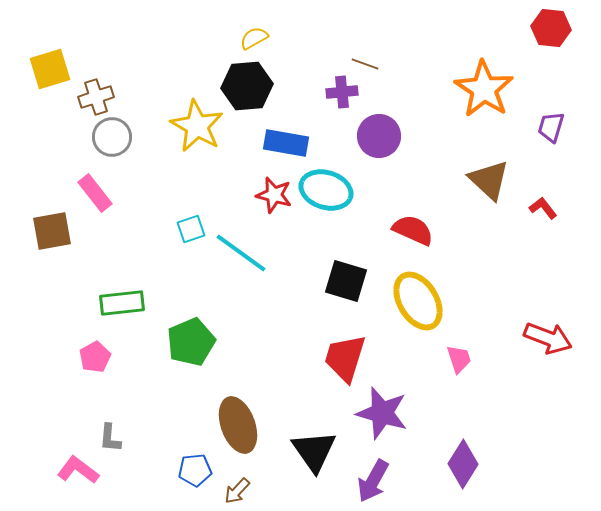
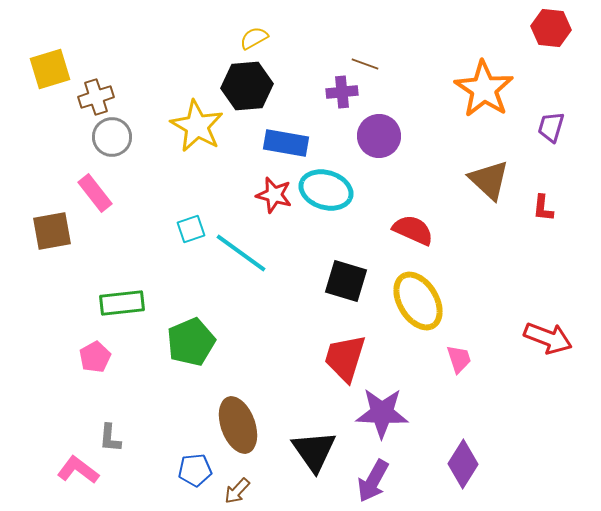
red L-shape: rotated 136 degrees counterclockwise
purple star: rotated 14 degrees counterclockwise
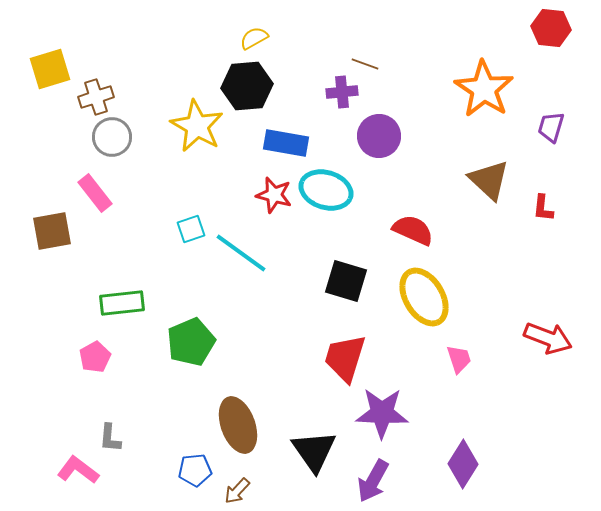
yellow ellipse: moved 6 px right, 4 px up
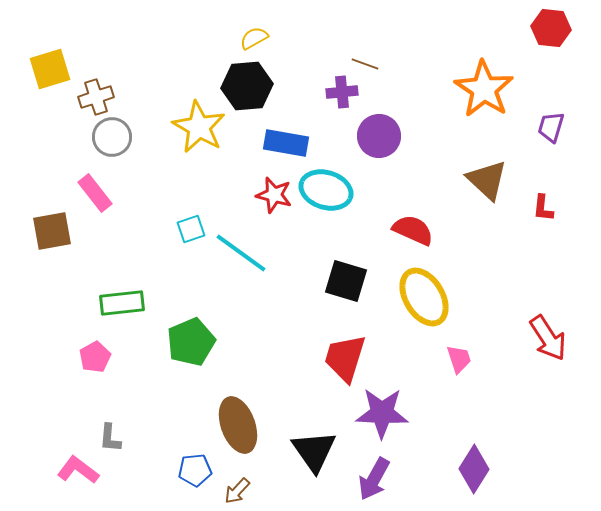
yellow star: moved 2 px right, 1 px down
brown triangle: moved 2 px left
red arrow: rotated 36 degrees clockwise
purple diamond: moved 11 px right, 5 px down
purple arrow: moved 1 px right, 2 px up
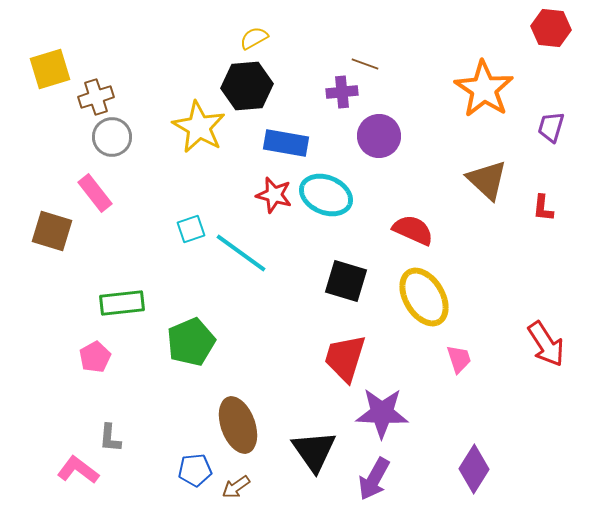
cyan ellipse: moved 5 px down; rotated 6 degrees clockwise
brown square: rotated 27 degrees clockwise
red arrow: moved 2 px left, 6 px down
brown arrow: moved 1 px left, 4 px up; rotated 12 degrees clockwise
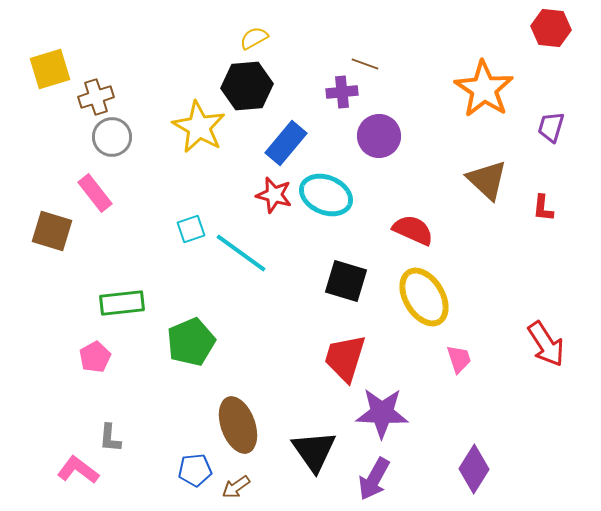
blue rectangle: rotated 60 degrees counterclockwise
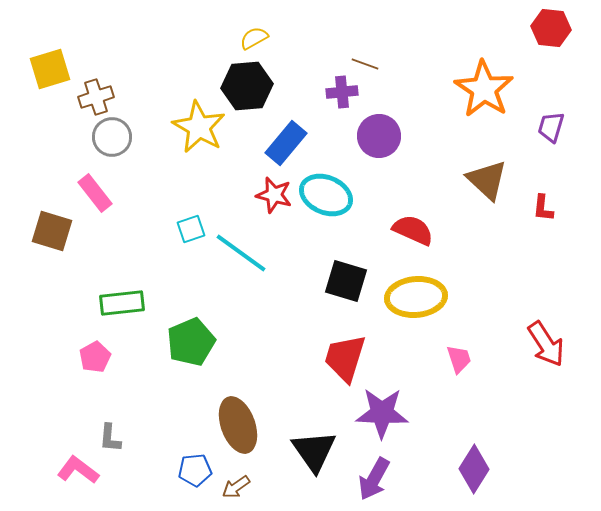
yellow ellipse: moved 8 px left; rotated 64 degrees counterclockwise
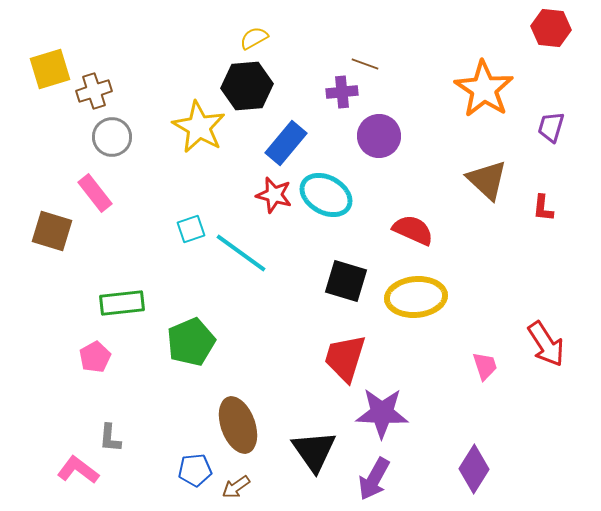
brown cross: moved 2 px left, 6 px up
cyan ellipse: rotated 6 degrees clockwise
pink trapezoid: moved 26 px right, 7 px down
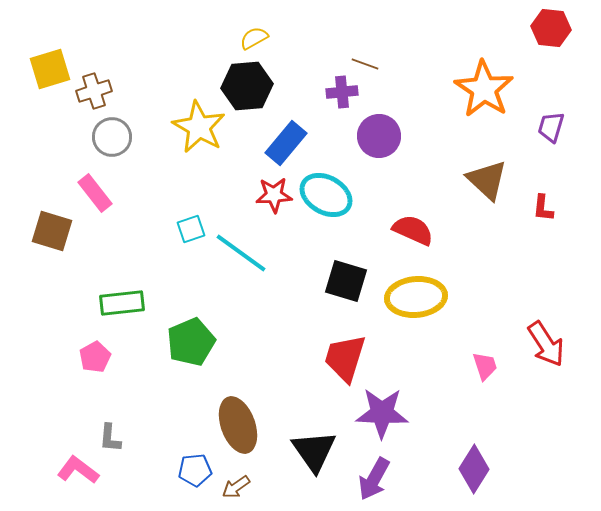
red star: rotated 18 degrees counterclockwise
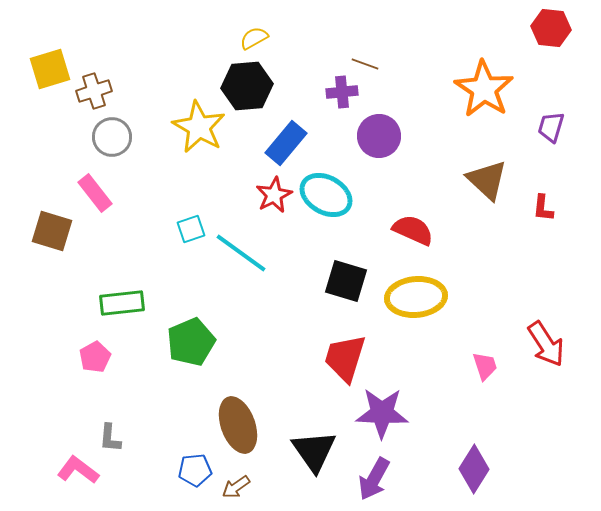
red star: rotated 24 degrees counterclockwise
